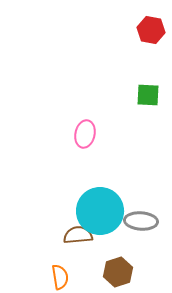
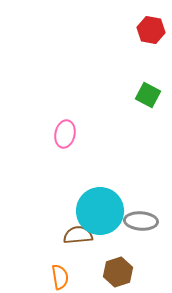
green square: rotated 25 degrees clockwise
pink ellipse: moved 20 px left
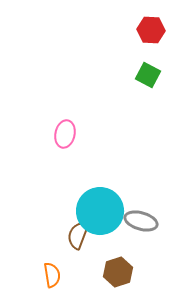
red hexagon: rotated 8 degrees counterclockwise
green square: moved 20 px up
gray ellipse: rotated 12 degrees clockwise
brown semicircle: rotated 64 degrees counterclockwise
orange semicircle: moved 8 px left, 2 px up
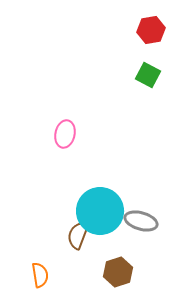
red hexagon: rotated 12 degrees counterclockwise
orange semicircle: moved 12 px left
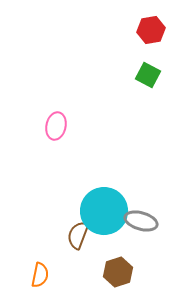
pink ellipse: moved 9 px left, 8 px up
cyan circle: moved 4 px right
orange semicircle: rotated 20 degrees clockwise
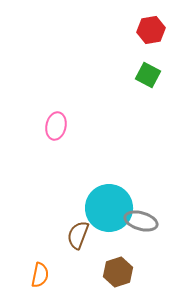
cyan circle: moved 5 px right, 3 px up
